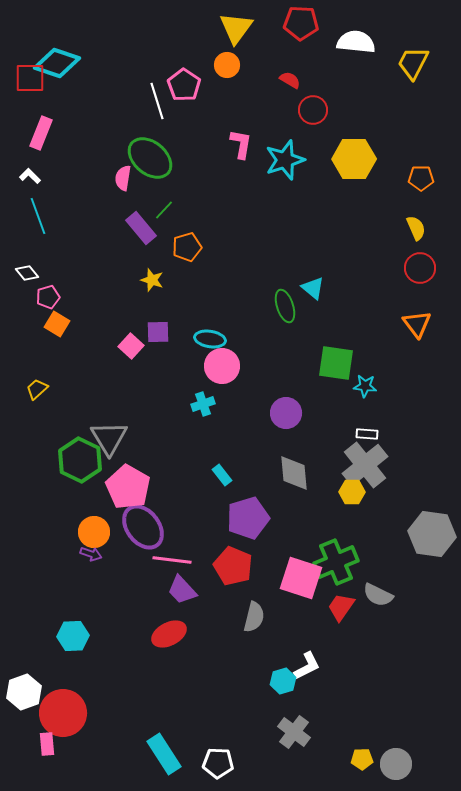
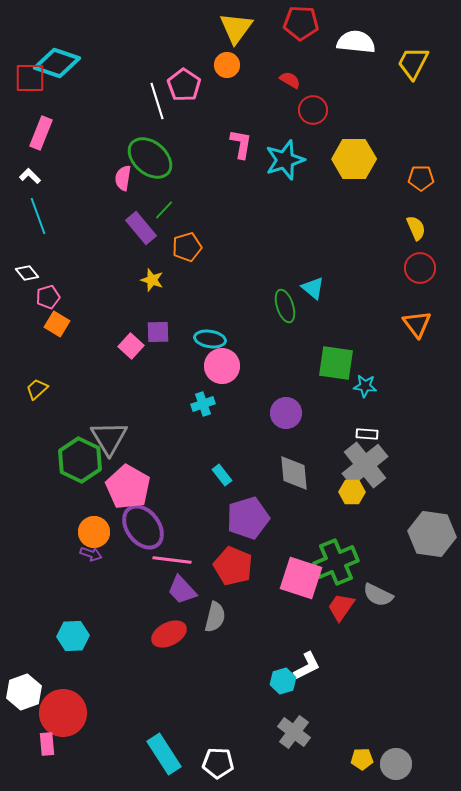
gray semicircle at (254, 617): moved 39 px left
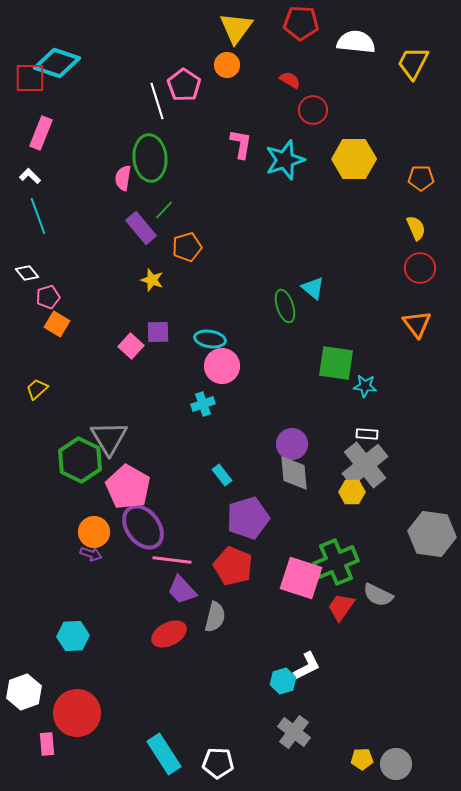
green ellipse at (150, 158): rotated 45 degrees clockwise
purple circle at (286, 413): moved 6 px right, 31 px down
red circle at (63, 713): moved 14 px right
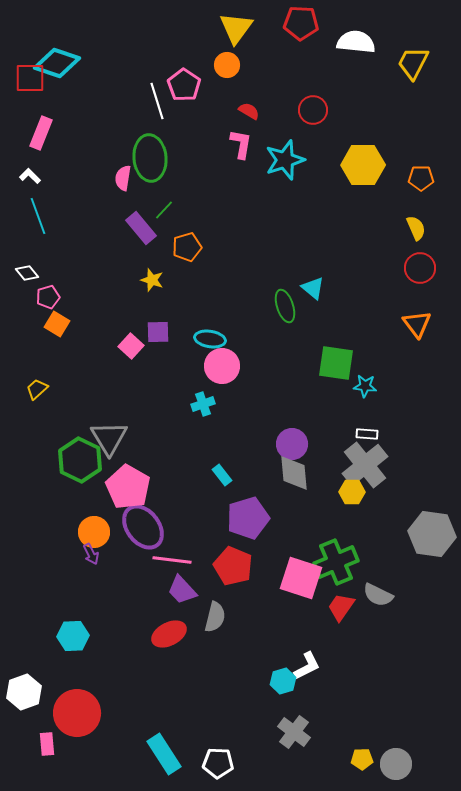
red semicircle at (290, 80): moved 41 px left, 31 px down
yellow hexagon at (354, 159): moved 9 px right, 6 px down
purple arrow at (91, 554): rotated 45 degrees clockwise
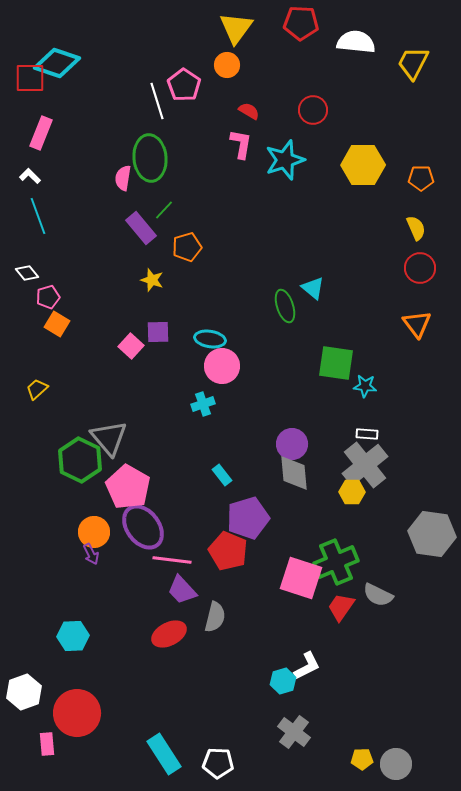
gray triangle at (109, 438): rotated 9 degrees counterclockwise
red pentagon at (233, 566): moved 5 px left, 15 px up
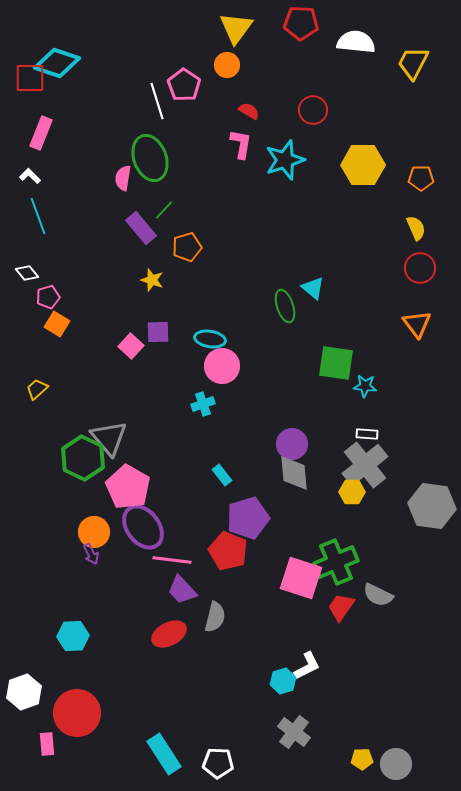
green ellipse at (150, 158): rotated 15 degrees counterclockwise
green hexagon at (80, 460): moved 3 px right, 2 px up
gray hexagon at (432, 534): moved 28 px up
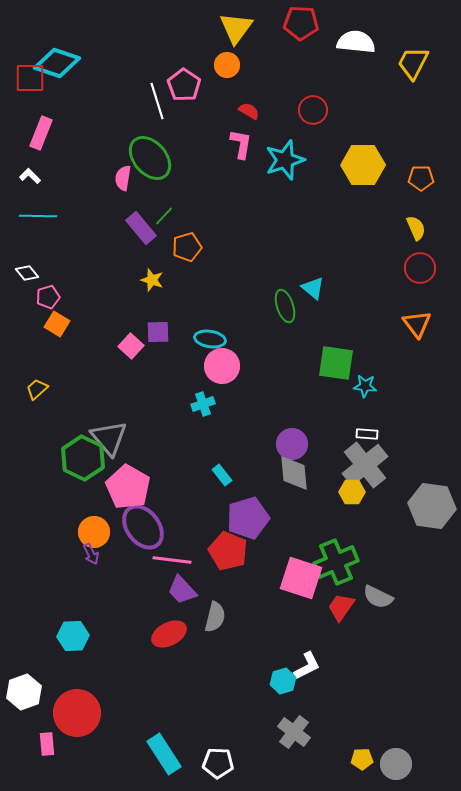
green ellipse at (150, 158): rotated 21 degrees counterclockwise
green line at (164, 210): moved 6 px down
cyan line at (38, 216): rotated 69 degrees counterclockwise
gray semicircle at (378, 595): moved 2 px down
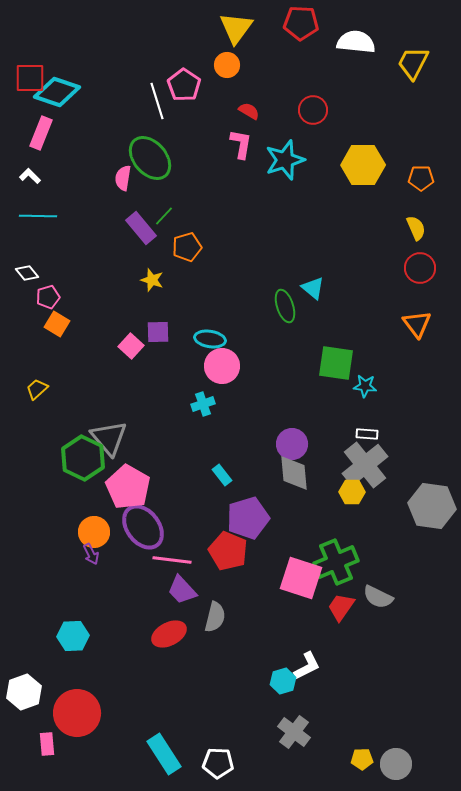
cyan diamond at (57, 63): moved 29 px down
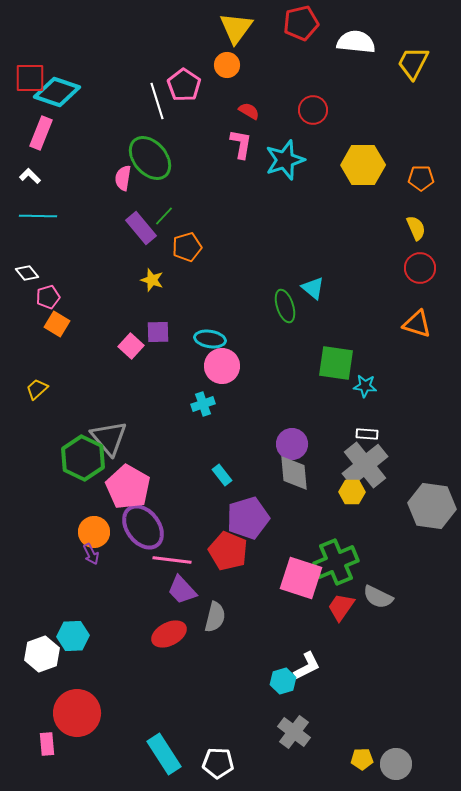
red pentagon at (301, 23): rotated 16 degrees counterclockwise
orange triangle at (417, 324): rotated 36 degrees counterclockwise
white hexagon at (24, 692): moved 18 px right, 38 px up
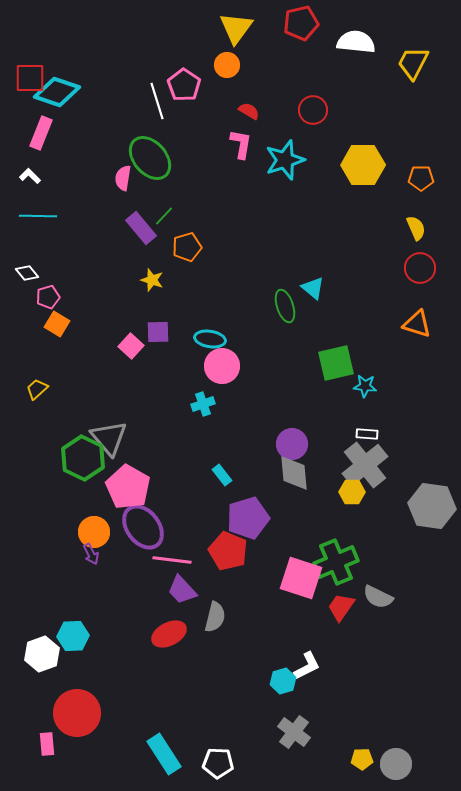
green square at (336, 363): rotated 21 degrees counterclockwise
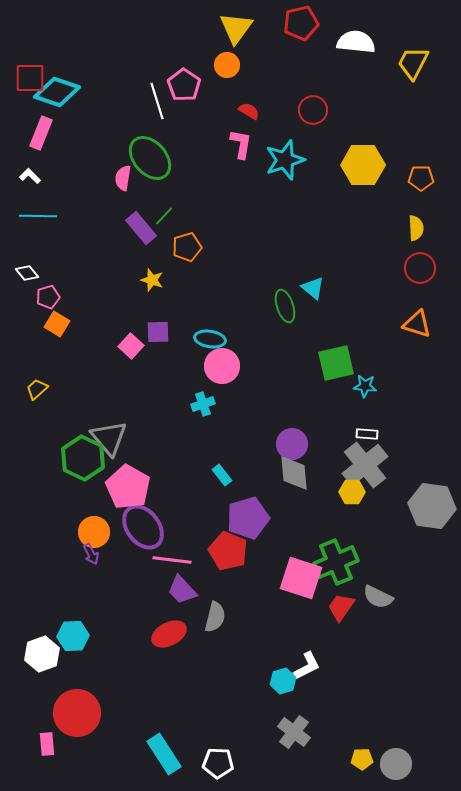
yellow semicircle at (416, 228): rotated 20 degrees clockwise
